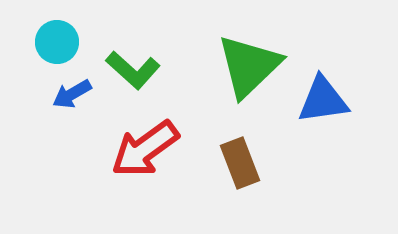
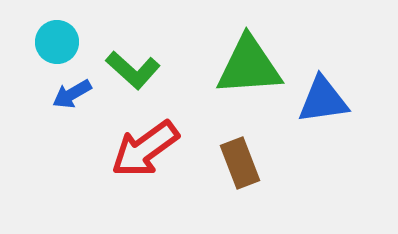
green triangle: rotated 40 degrees clockwise
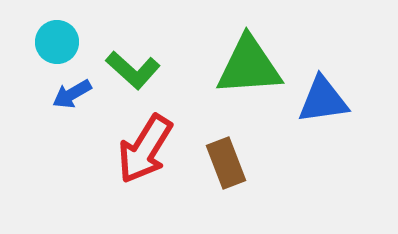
red arrow: rotated 22 degrees counterclockwise
brown rectangle: moved 14 px left
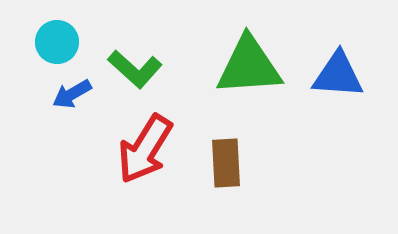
green L-shape: moved 2 px right, 1 px up
blue triangle: moved 15 px right, 25 px up; rotated 12 degrees clockwise
brown rectangle: rotated 18 degrees clockwise
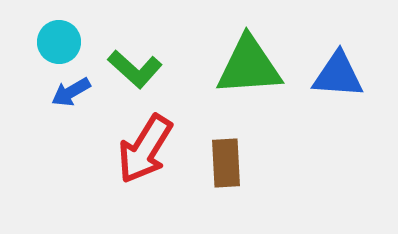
cyan circle: moved 2 px right
blue arrow: moved 1 px left, 2 px up
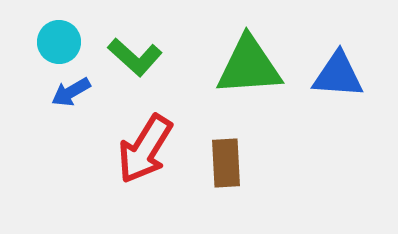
green L-shape: moved 12 px up
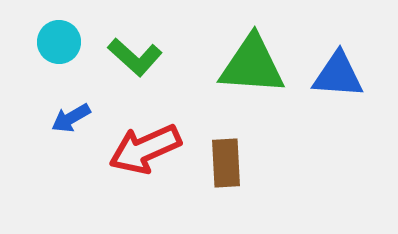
green triangle: moved 3 px right, 1 px up; rotated 8 degrees clockwise
blue arrow: moved 26 px down
red arrow: rotated 34 degrees clockwise
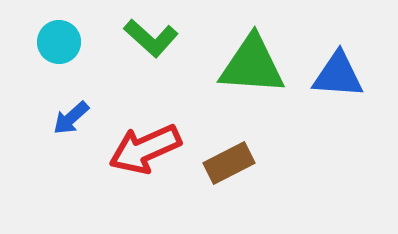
green L-shape: moved 16 px right, 19 px up
blue arrow: rotated 12 degrees counterclockwise
brown rectangle: moved 3 px right; rotated 66 degrees clockwise
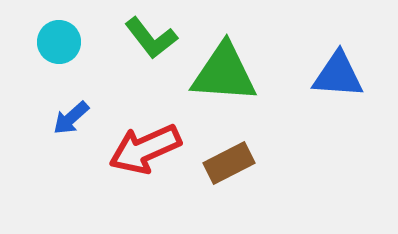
green L-shape: rotated 10 degrees clockwise
green triangle: moved 28 px left, 8 px down
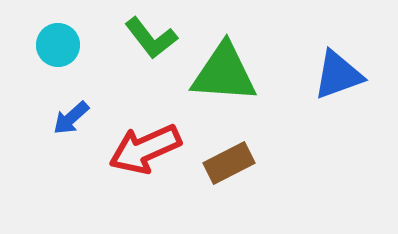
cyan circle: moved 1 px left, 3 px down
blue triangle: rotated 24 degrees counterclockwise
